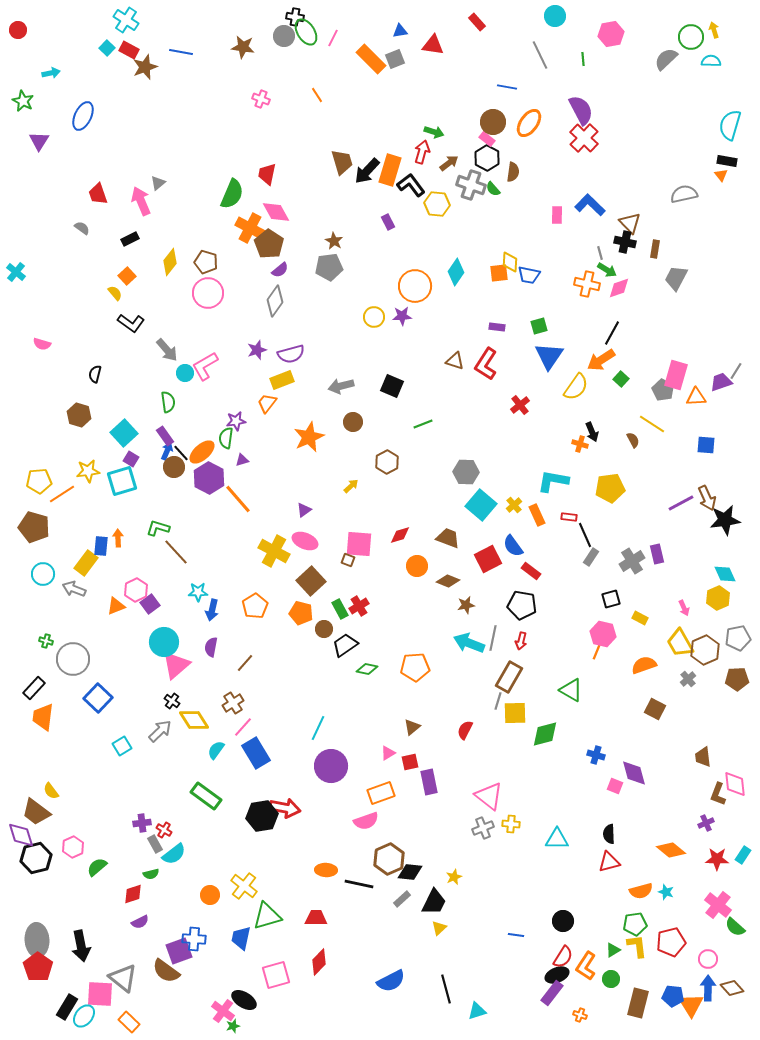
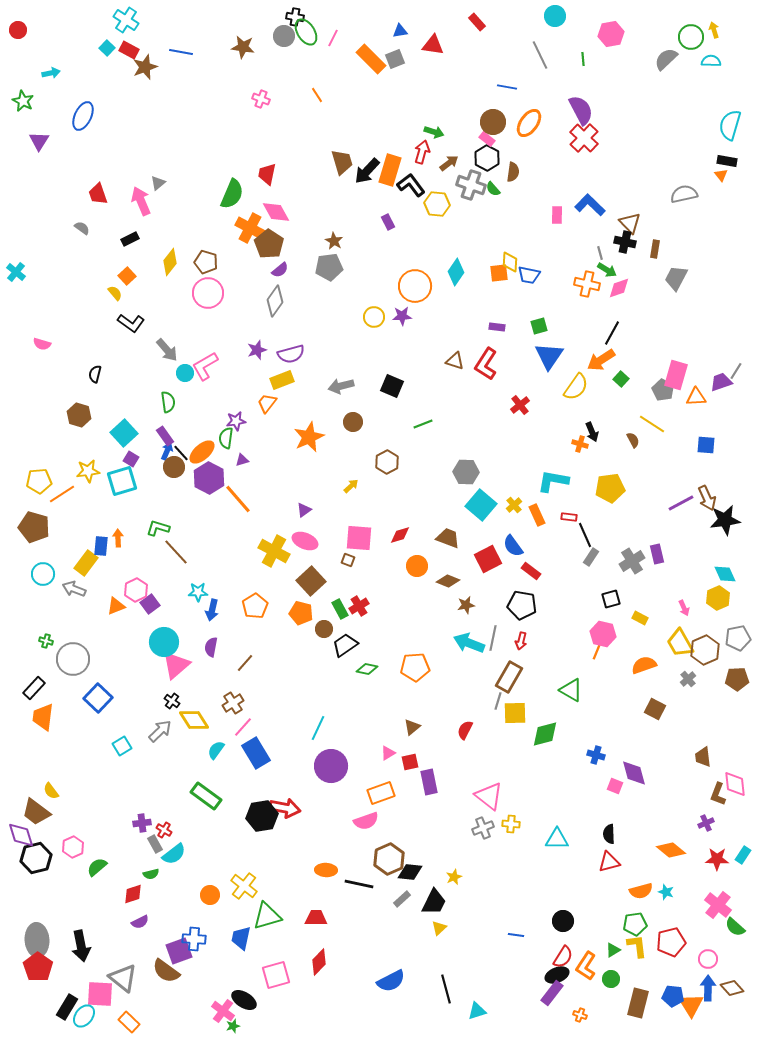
pink square at (359, 544): moved 6 px up
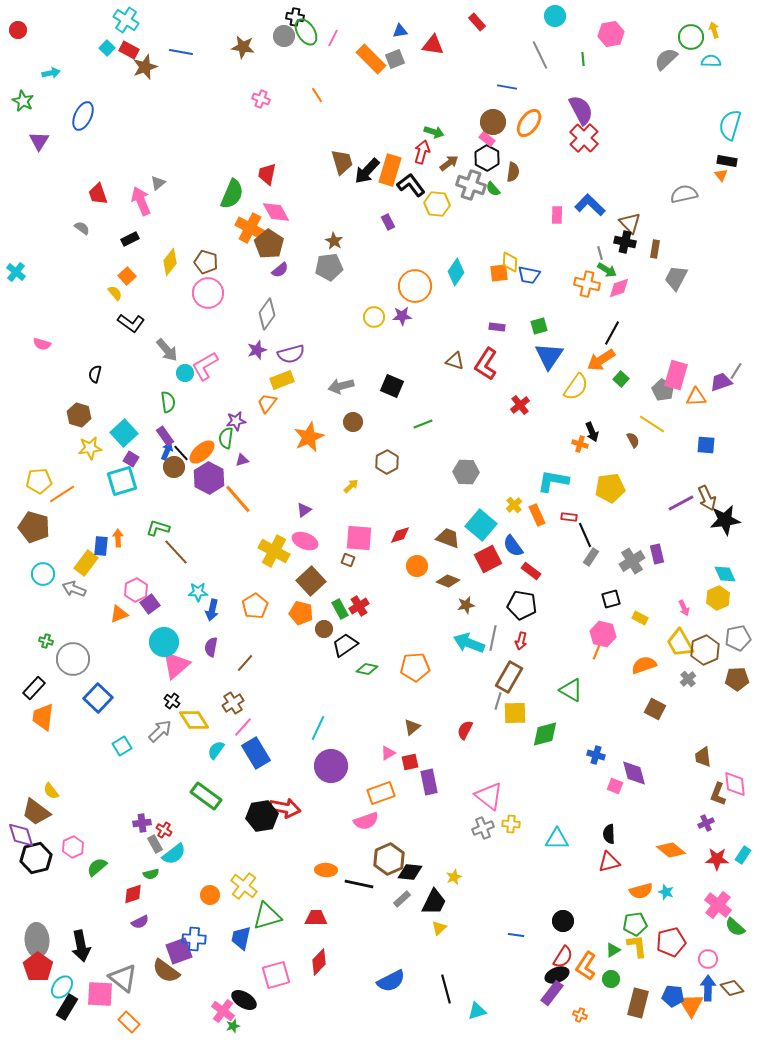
gray diamond at (275, 301): moved 8 px left, 13 px down
yellow star at (88, 471): moved 2 px right, 23 px up
cyan square at (481, 505): moved 20 px down
orange triangle at (116, 606): moved 3 px right, 8 px down
cyan ellipse at (84, 1016): moved 22 px left, 29 px up
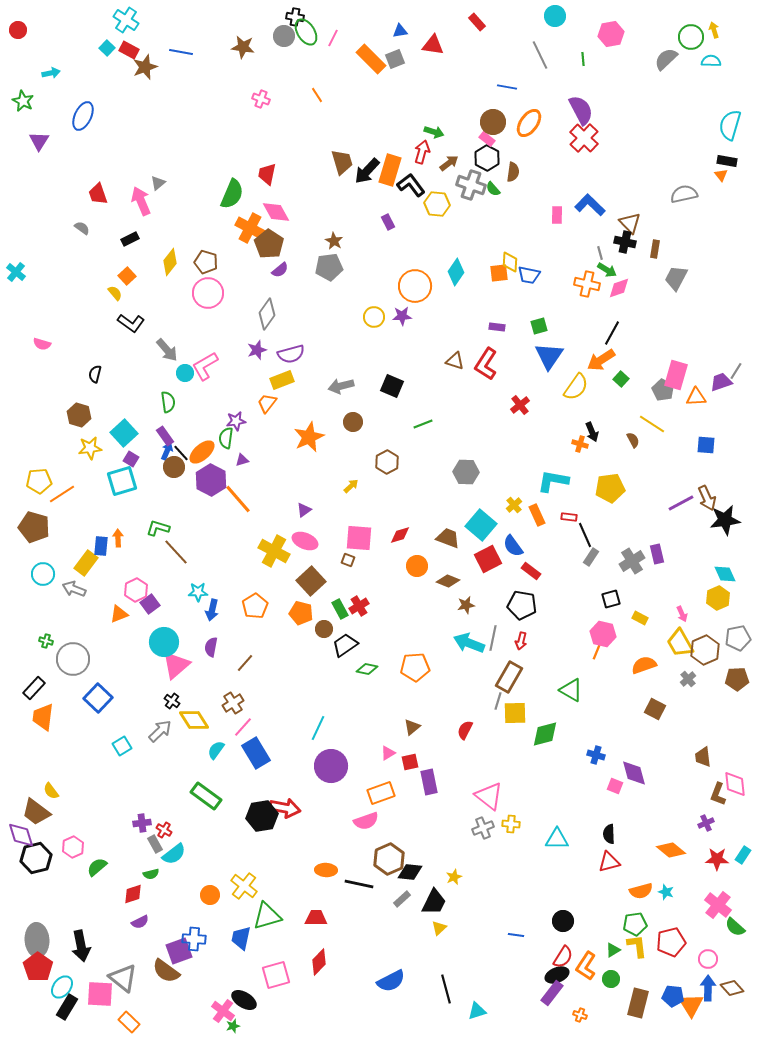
purple hexagon at (209, 478): moved 2 px right, 2 px down
pink arrow at (684, 608): moved 2 px left, 6 px down
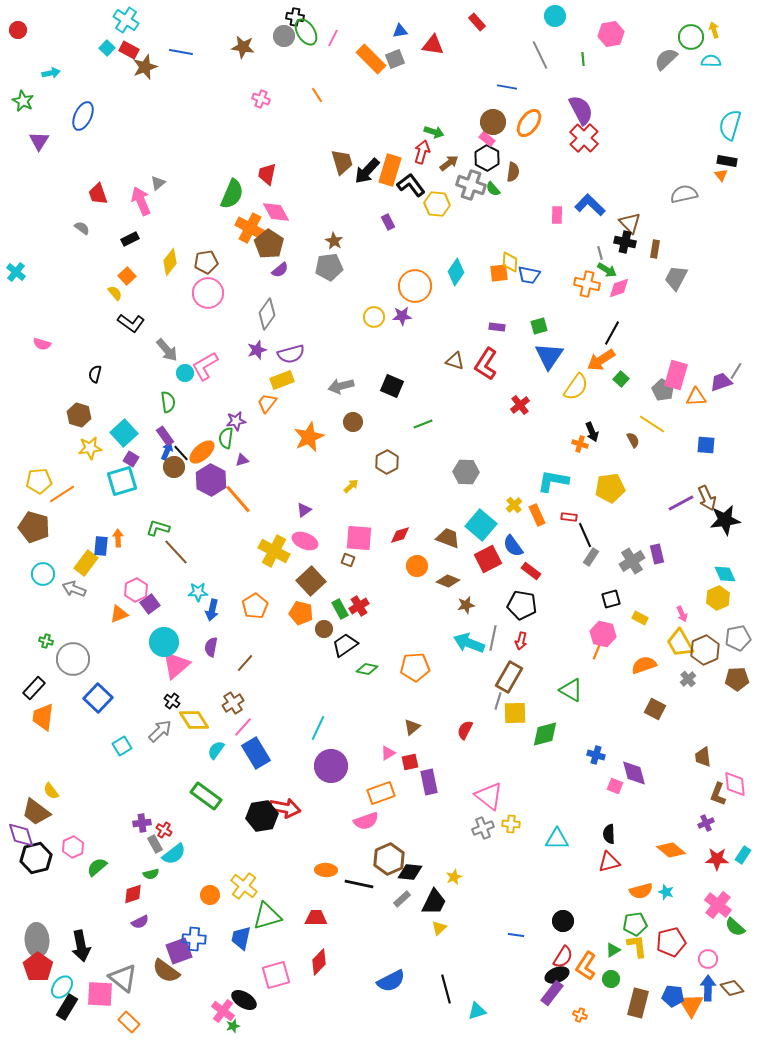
brown pentagon at (206, 262): rotated 25 degrees counterclockwise
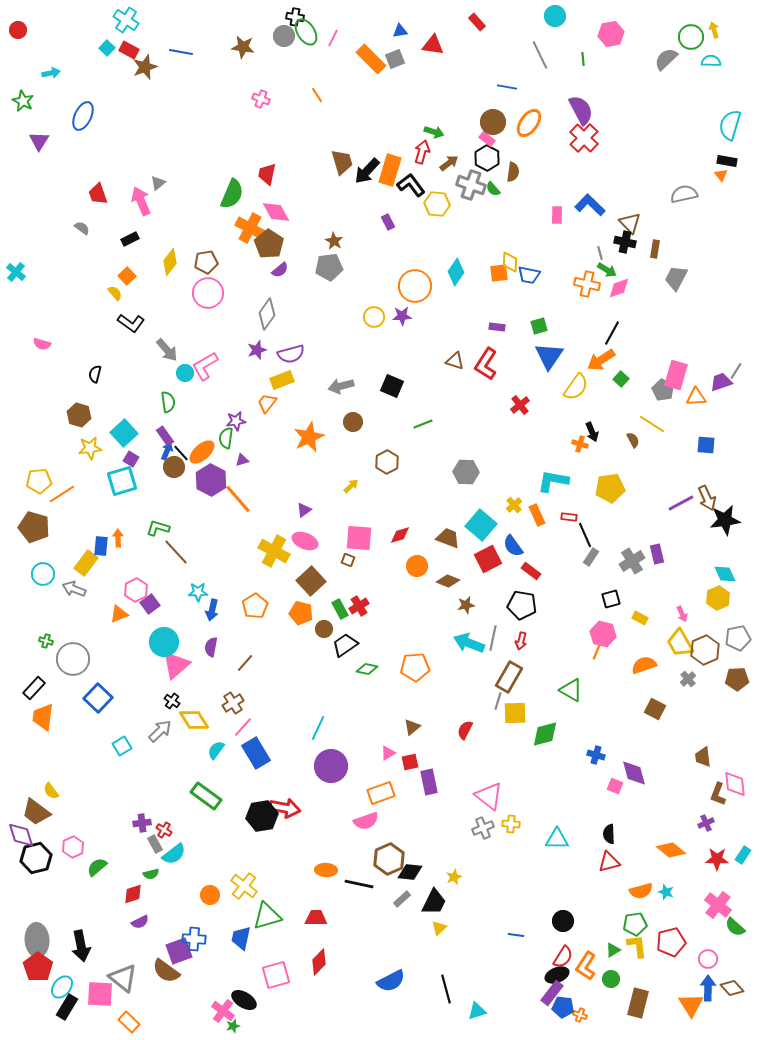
blue pentagon at (673, 996): moved 110 px left, 11 px down
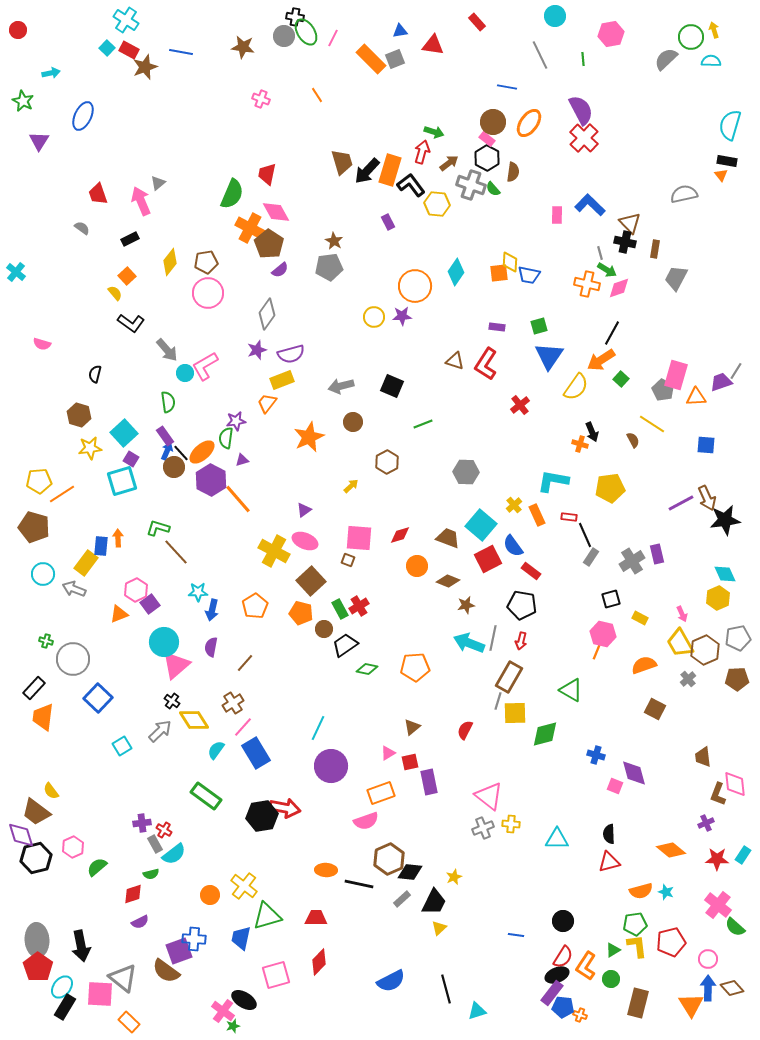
black rectangle at (67, 1007): moved 2 px left
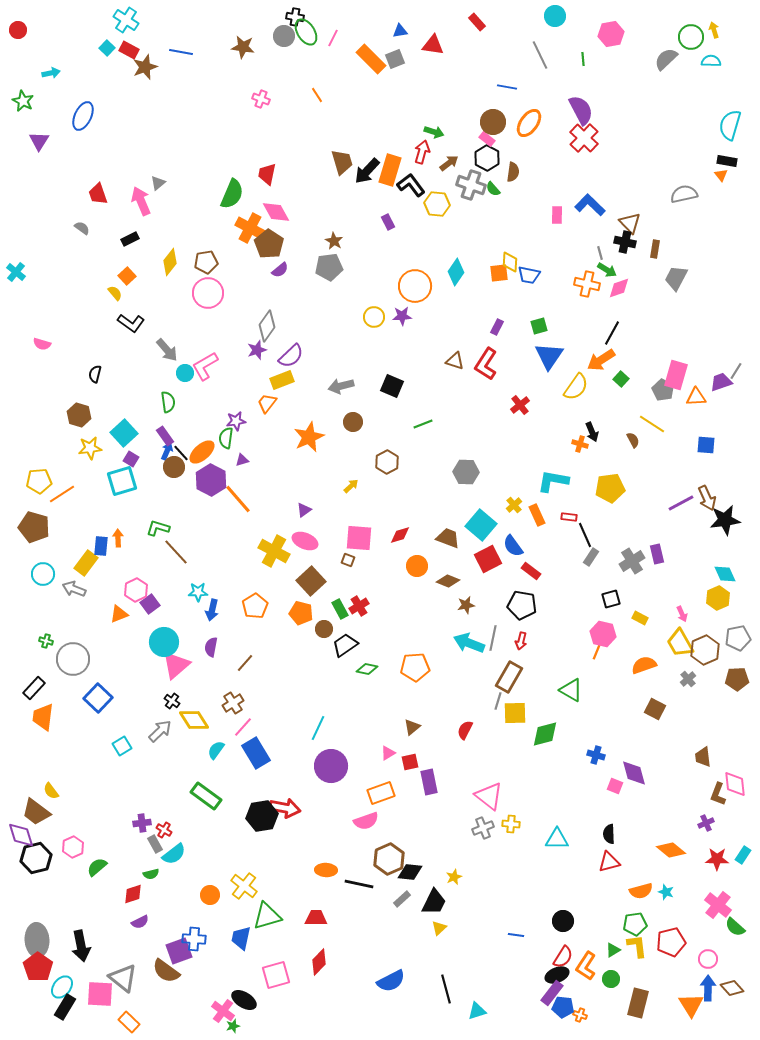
gray diamond at (267, 314): moved 12 px down
purple rectangle at (497, 327): rotated 70 degrees counterclockwise
purple semicircle at (291, 354): moved 2 px down; rotated 28 degrees counterclockwise
